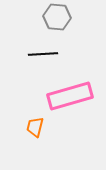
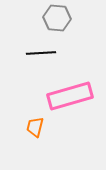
gray hexagon: moved 1 px down
black line: moved 2 px left, 1 px up
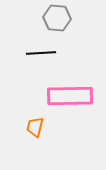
pink rectangle: rotated 15 degrees clockwise
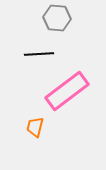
black line: moved 2 px left, 1 px down
pink rectangle: moved 3 px left, 5 px up; rotated 36 degrees counterclockwise
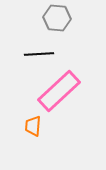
pink rectangle: moved 8 px left; rotated 6 degrees counterclockwise
orange trapezoid: moved 2 px left, 1 px up; rotated 10 degrees counterclockwise
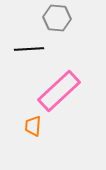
black line: moved 10 px left, 5 px up
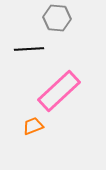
orange trapezoid: rotated 65 degrees clockwise
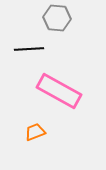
pink rectangle: rotated 72 degrees clockwise
orange trapezoid: moved 2 px right, 6 px down
